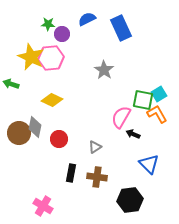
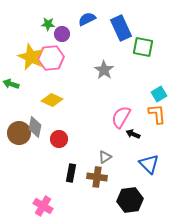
green square: moved 53 px up
orange L-shape: rotated 25 degrees clockwise
gray triangle: moved 10 px right, 10 px down
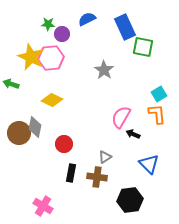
blue rectangle: moved 4 px right, 1 px up
red circle: moved 5 px right, 5 px down
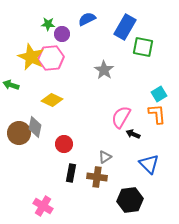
blue rectangle: rotated 55 degrees clockwise
green arrow: moved 1 px down
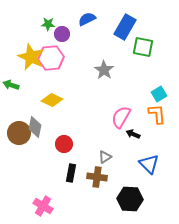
black hexagon: moved 1 px up; rotated 10 degrees clockwise
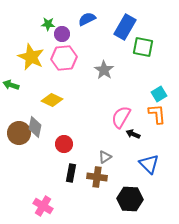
pink hexagon: moved 13 px right
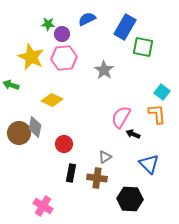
cyan square: moved 3 px right, 2 px up; rotated 21 degrees counterclockwise
brown cross: moved 1 px down
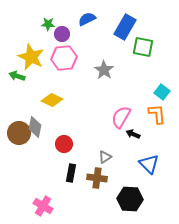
green arrow: moved 6 px right, 9 px up
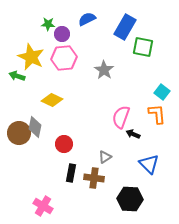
pink semicircle: rotated 10 degrees counterclockwise
brown cross: moved 3 px left
